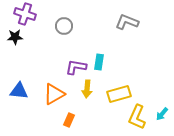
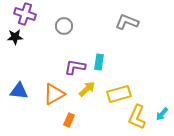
purple L-shape: moved 1 px left
yellow arrow: rotated 138 degrees counterclockwise
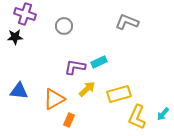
cyan rectangle: rotated 56 degrees clockwise
orange triangle: moved 5 px down
cyan arrow: moved 1 px right
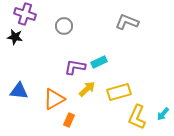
black star: rotated 14 degrees clockwise
yellow rectangle: moved 2 px up
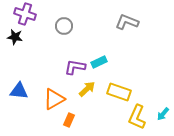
yellow rectangle: rotated 35 degrees clockwise
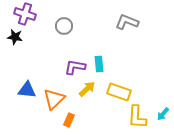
cyan rectangle: moved 2 px down; rotated 70 degrees counterclockwise
blue triangle: moved 8 px right, 1 px up
orange triangle: rotated 15 degrees counterclockwise
yellow L-shape: rotated 20 degrees counterclockwise
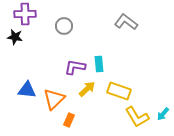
purple cross: rotated 20 degrees counterclockwise
gray L-shape: moved 1 px left; rotated 15 degrees clockwise
yellow rectangle: moved 1 px up
yellow L-shape: rotated 35 degrees counterclockwise
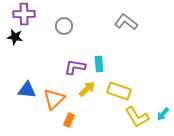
purple cross: moved 1 px left
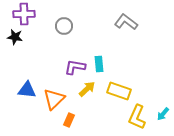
yellow L-shape: rotated 55 degrees clockwise
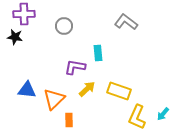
cyan rectangle: moved 1 px left, 11 px up
orange rectangle: rotated 24 degrees counterclockwise
